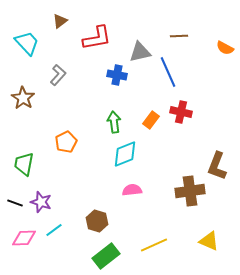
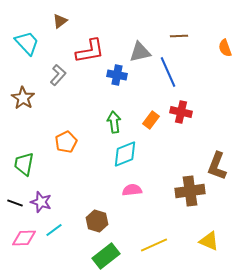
red L-shape: moved 7 px left, 13 px down
orange semicircle: rotated 42 degrees clockwise
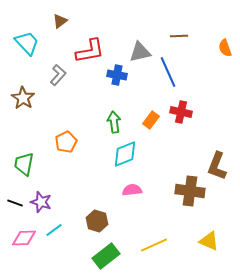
brown cross: rotated 16 degrees clockwise
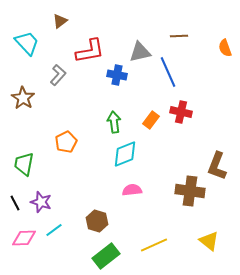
black line: rotated 42 degrees clockwise
yellow triangle: rotated 15 degrees clockwise
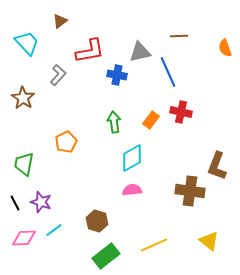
cyan diamond: moved 7 px right, 4 px down; rotated 8 degrees counterclockwise
